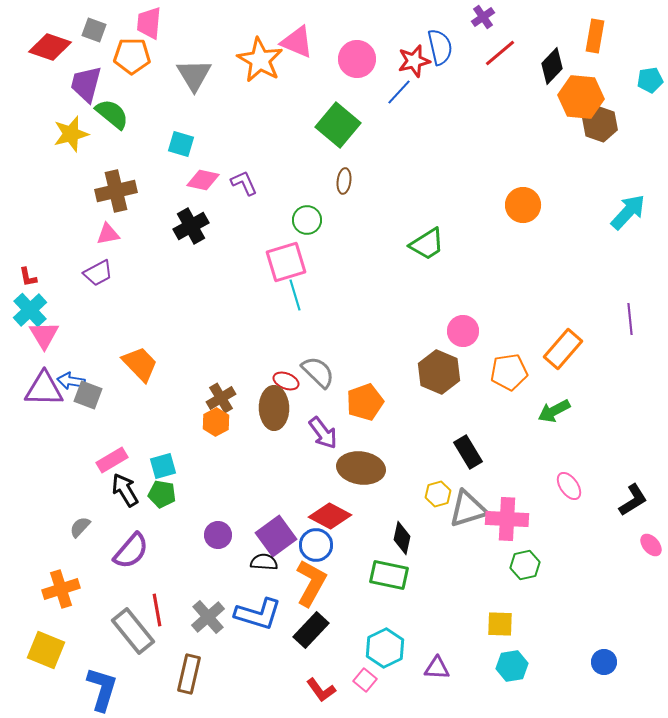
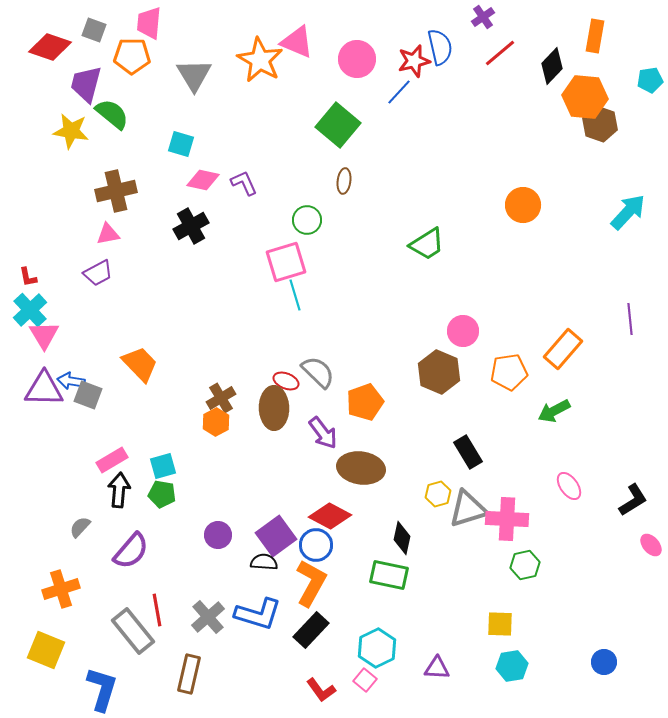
orange hexagon at (581, 97): moved 4 px right
yellow star at (71, 134): moved 3 px up; rotated 24 degrees clockwise
black arrow at (125, 490): moved 6 px left; rotated 36 degrees clockwise
cyan hexagon at (385, 648): moved 8 px left
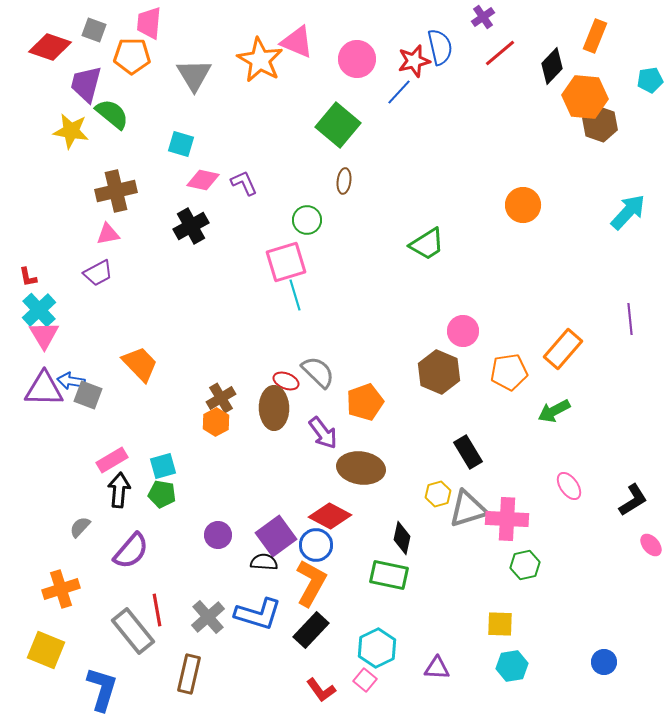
orange rectangle at (595, 36): rotated 12 degrees clockwise
cyan cross at (30, 310): moved 9 px right
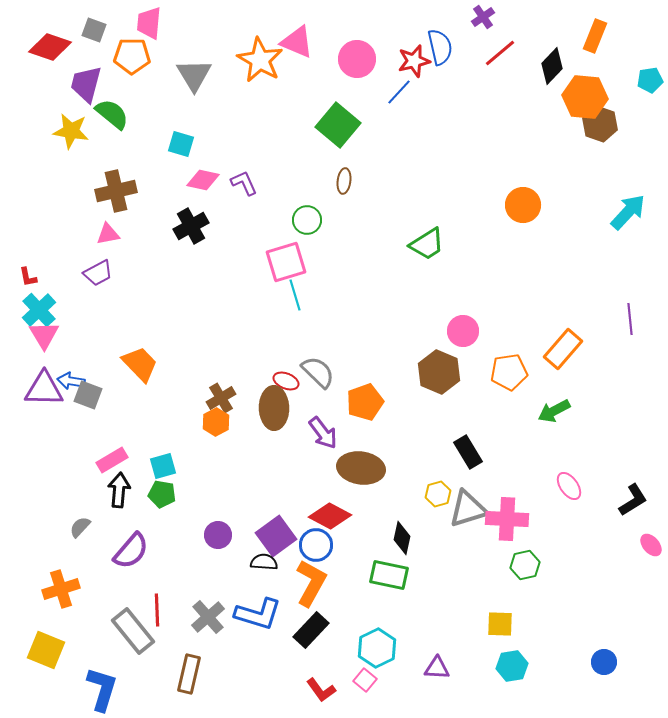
red line at (157, 610): rotated 8 degrees clockwise
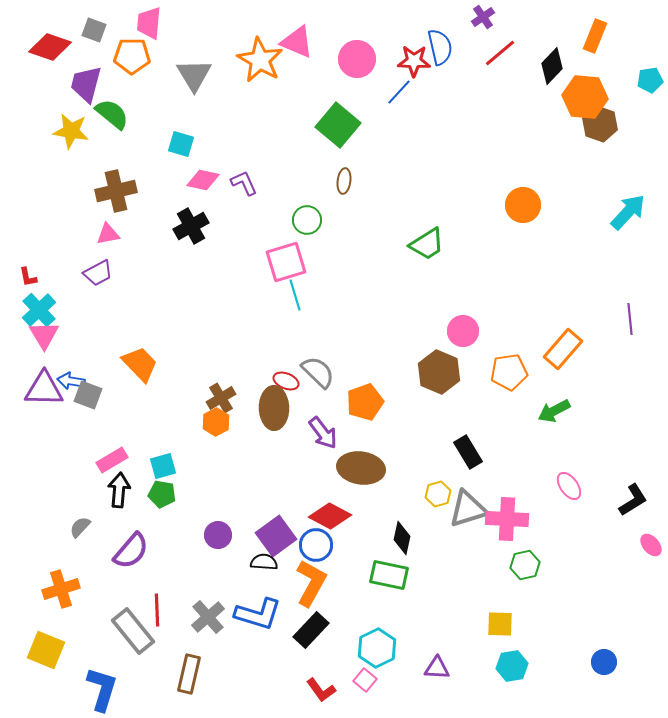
red star at (414, 61): rotated 16 degrees clockwise
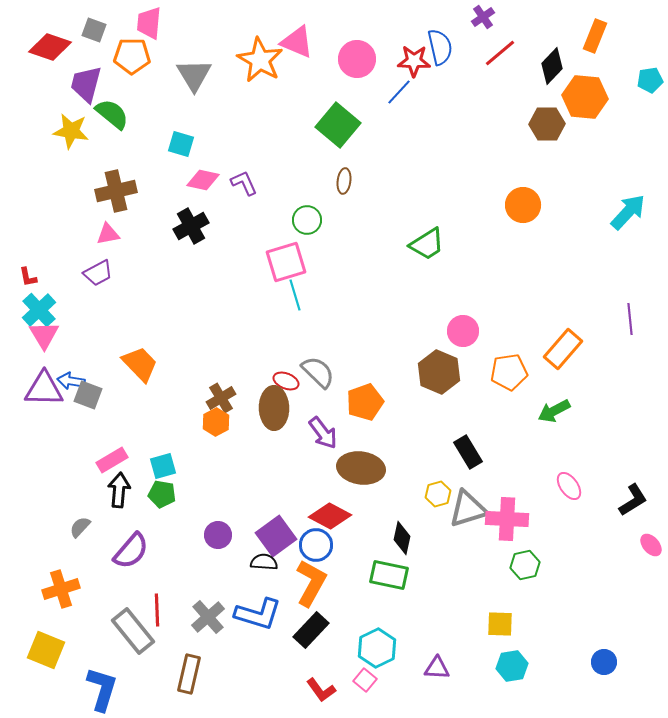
brown hexagon at (600, 124): moved 53 px left; rotated 20 degrees counterclockwise
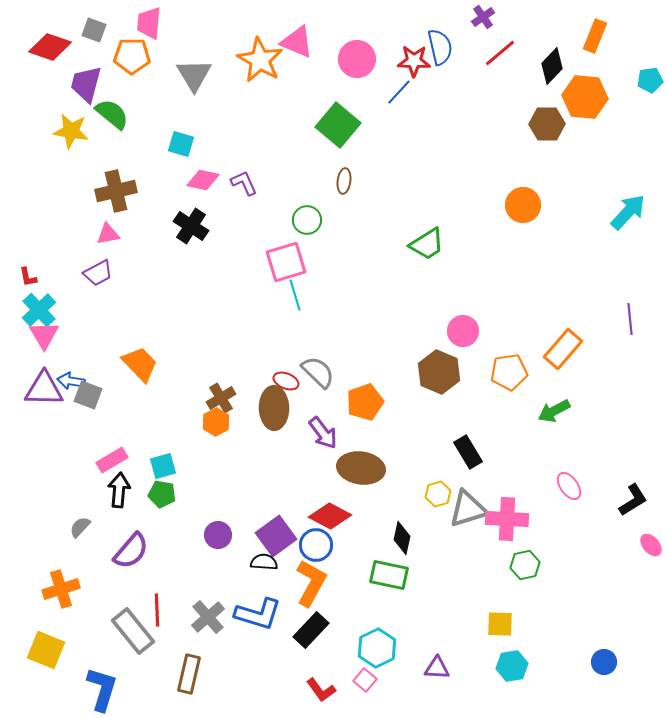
black cross at (191, 226): rotated 28 degrees counterclockwise
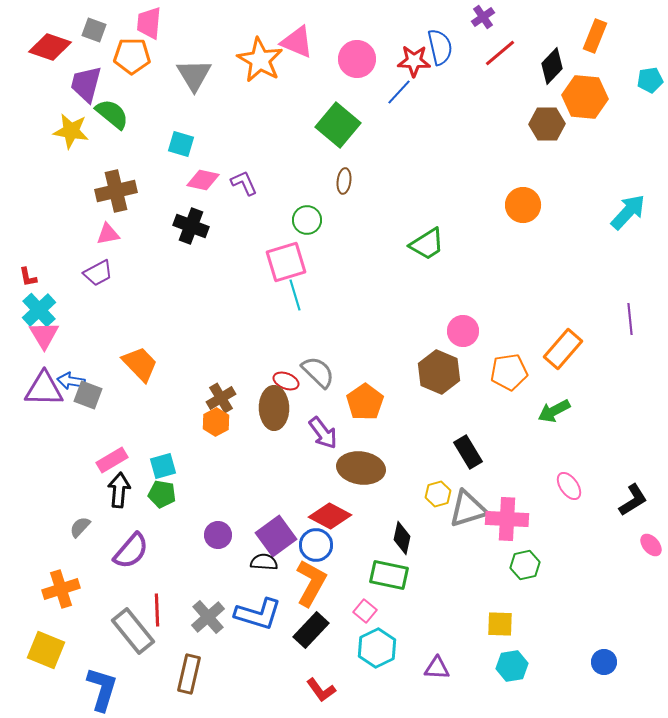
black cross at (191, 226): rotated 12 degrees counterclockwise
orange pentagon at (365, 402): rotated 15 degrees counterclockwise
pink square at (365, 680): moved 69 px up
